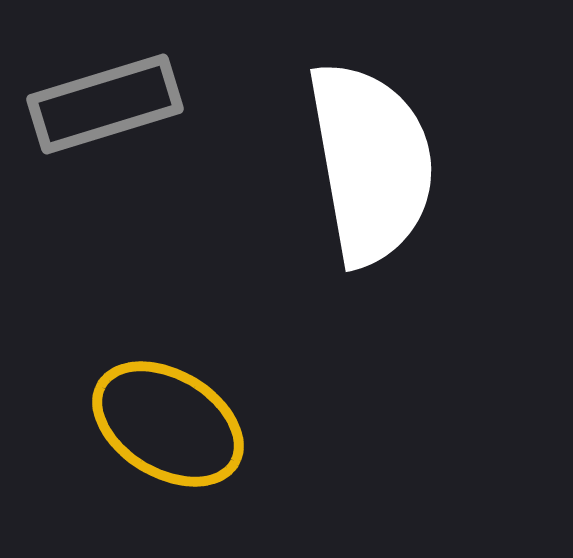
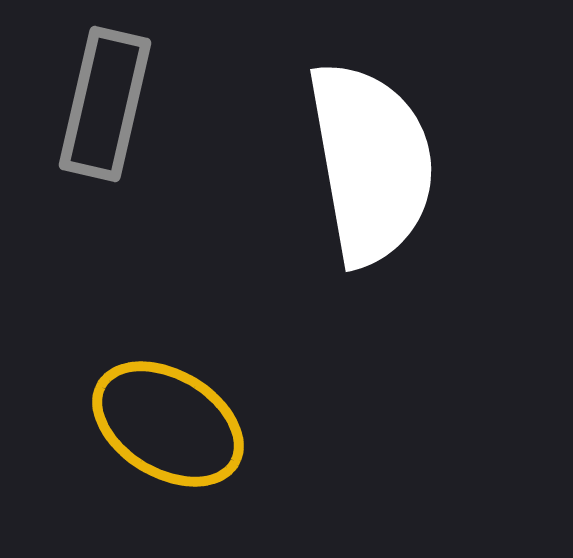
gray rectangle: rotated 60 degrees counterclockwise
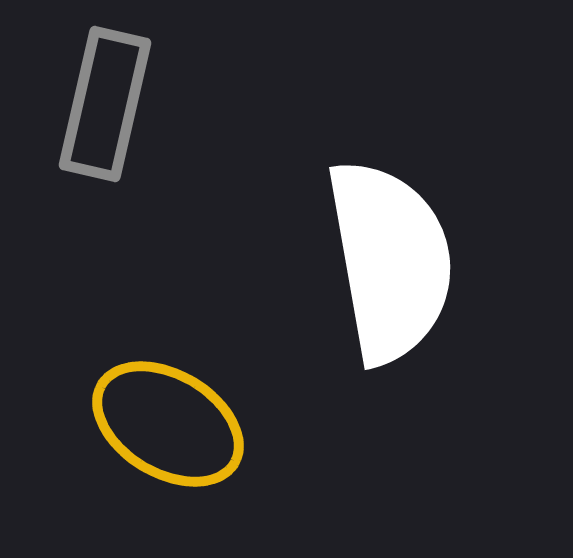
white semicircle: moved 19 px right, 98 px down
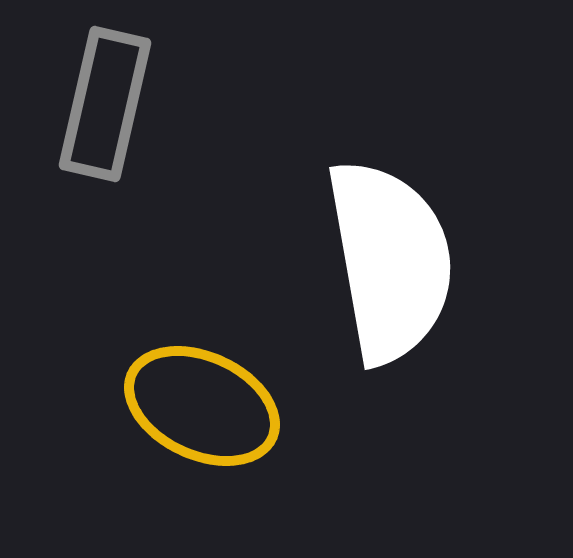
yellow ellipse: moved 34 px right, 18 px up; rotated 6 degrees counterclockwise
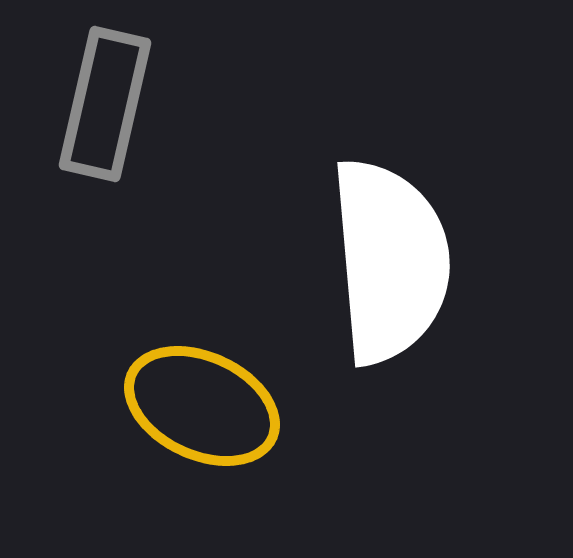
white semicircle: rotated 5 degrees clockwise
